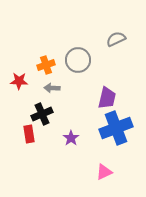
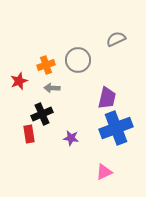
red star: rotated 24 degrees counterclockwise
purple star: rotated 28 degrees counterclockwise
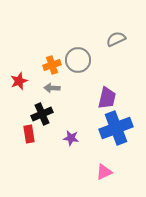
orange cross: moved 6 px right
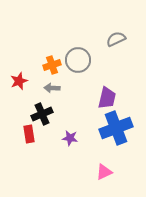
purple star: moved 1 px left
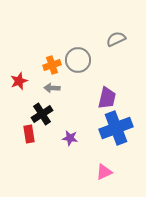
black cross: rotated 10 degrees counterclockwise
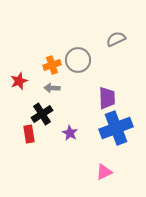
purple trapezoid: rotated 15 degrees counterclockwise
purple star: moved 5 px up; rotated 21 degrees clockwise
